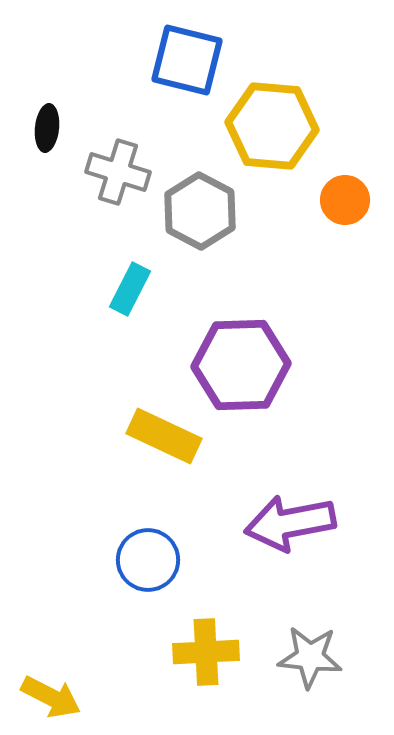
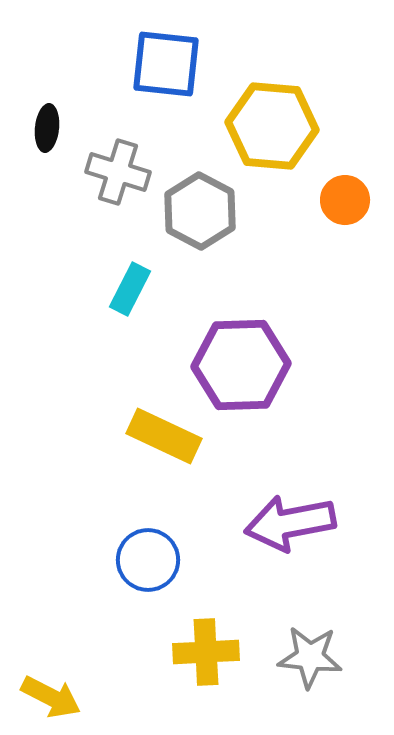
blue square: moved 21 px left, 4 px down; rotated 8 degrees counterclockwise
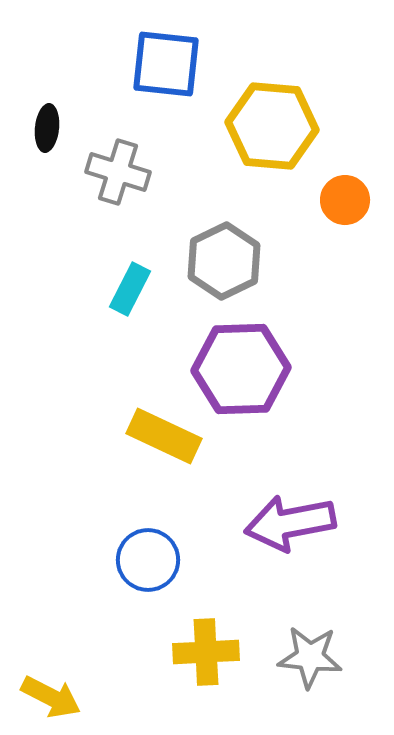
gray hexagon: moved 24 px right, 50 px down; rotated 6 degrees clockwise
purple hexagon: moved 4 px down
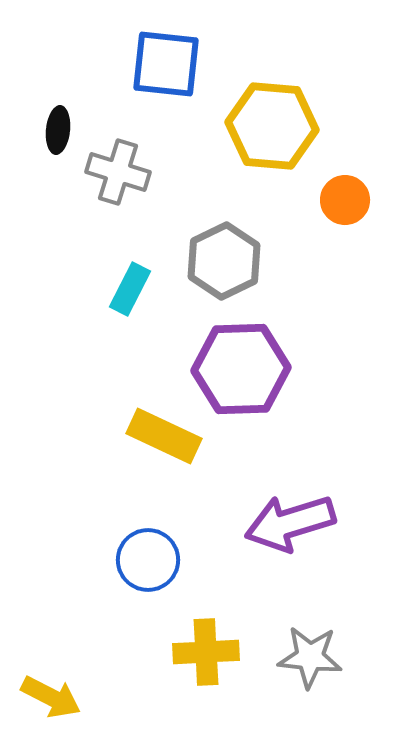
black ellipse: moved 11 px right, 2 px down
purple arrow: rotated 6 degrees counterclockwise
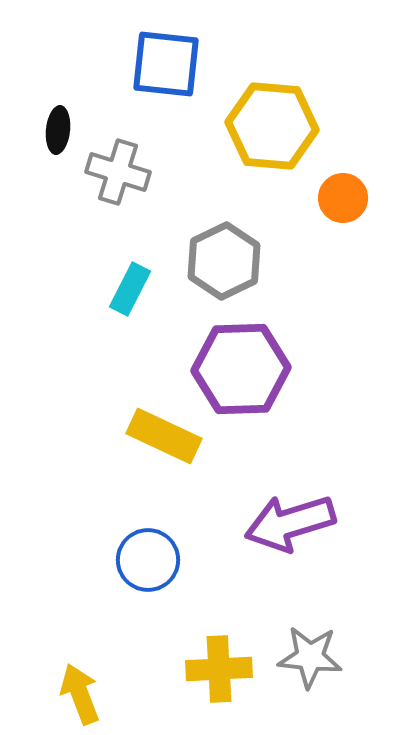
orange circle: moved 2 px left, 2 px up
yellow cross: moved 13 px right, 17 px down
yellow arrow: moved 29 px right, 3 px up; rotated 138 degrees counterclockwise
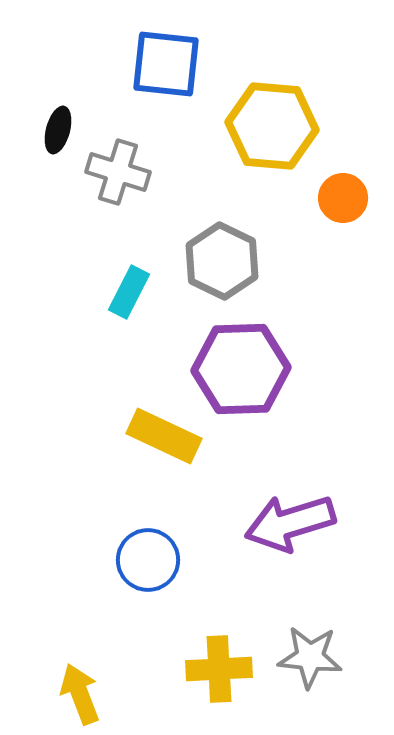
black ellipse: rotated 9 degrees clockwise
gray hexagon: moved 2 px left; rotated 8 degrees counterclockwise
cyan rectangle: moved 1 px left, 3 px down
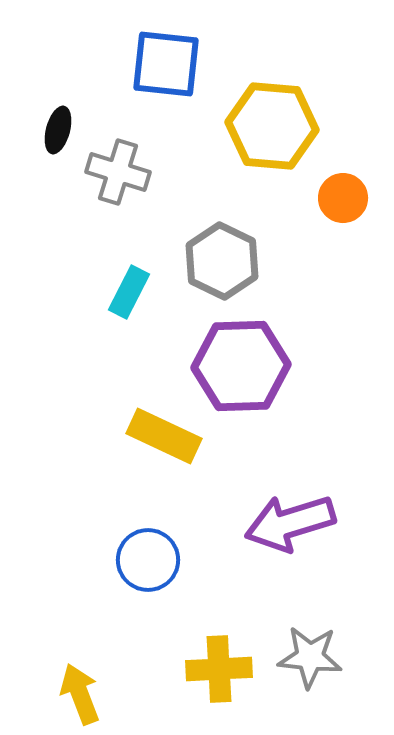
purple hexagon: moved 3 px up
